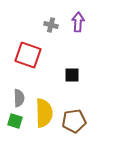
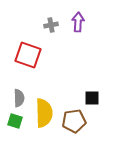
gray cross: rotated 24 degrees counterclockwise
black square: moved 20 px right, 23 px down
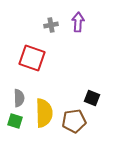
red square: moved 4 px right, 3 px down
black square: rotated 21 degrees clockwise
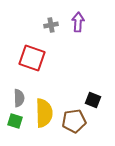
black square: moved 1 px right, 2 px down
